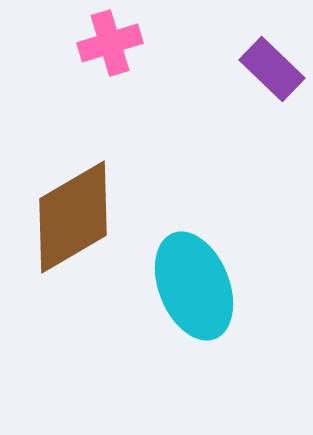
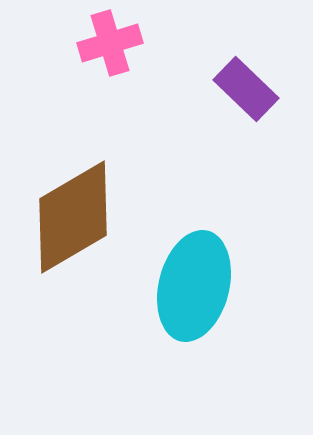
purple rectangle: moved 26 px left, 20 px down
cyan ellipse: rotated 36 degrees clockwise
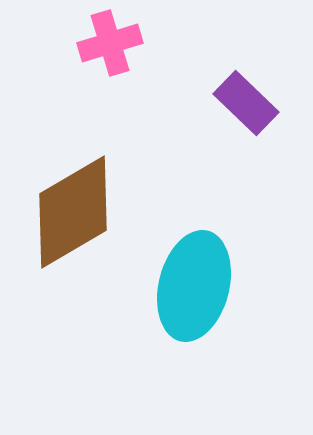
purple rectangle: moved 14 px down
brown diamond: moved 5 px up
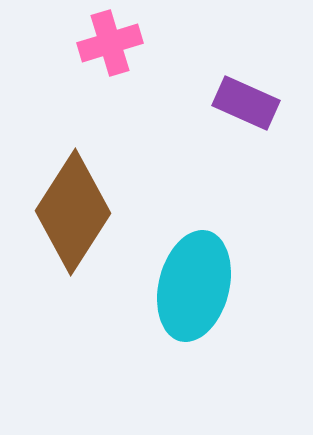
purple rectangle: rotated 20 degrees counterclockwise
brown diamond: rotated 27 degrees counterclockwise
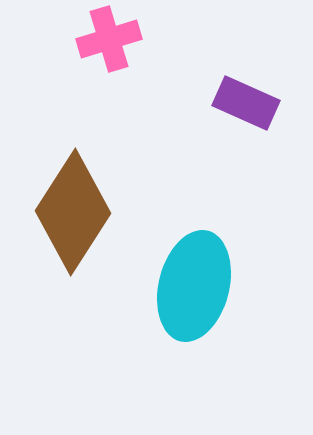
pink cross: moved 1 px left, 4 px up
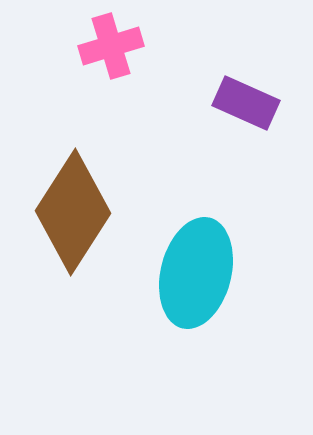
pink cross: moved 2 px right, 7 px down
cyan ellipse: moved 2 px right, 13 px up
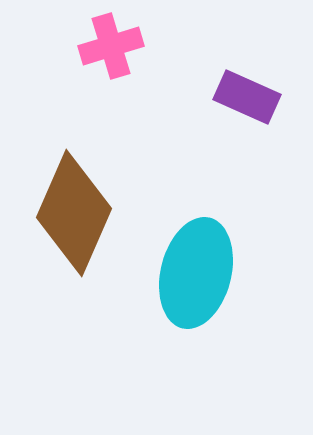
purple rectangle: moved 1 px right, 6 px up
brown diamond: moved 1 px right, 1 px down; rotated 9 degrees counterclockwise
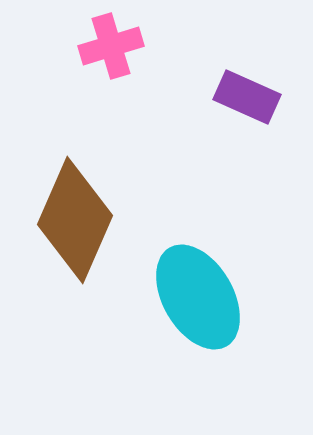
brown diamond: moved 1 px right, 7 px down
cyan ellipse: moved 2 px right, 24 px down; rotated 44 degrees counterclockwise
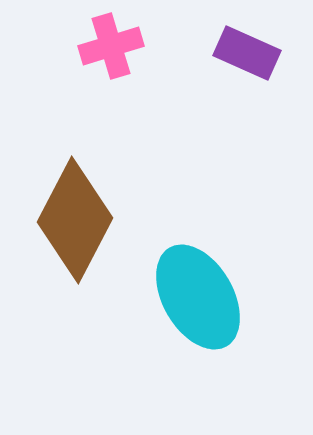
purple rectangle: moved 44 px up
brown diamond: rotated 4 degrees clockwise
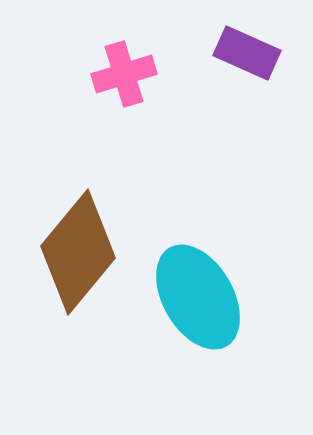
pink cross: moved 13 px right, 28 px down
brown diamond: moved 3 px right, 32 px down; rotated 12 degrees clockwise
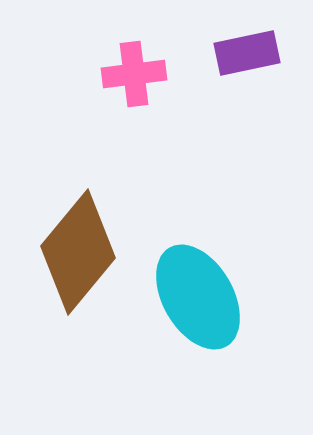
purple rectangle: rotated 36 degrees counterclockwise
pink cross: moved 10 px right; rotated 10 degrees clockwise
